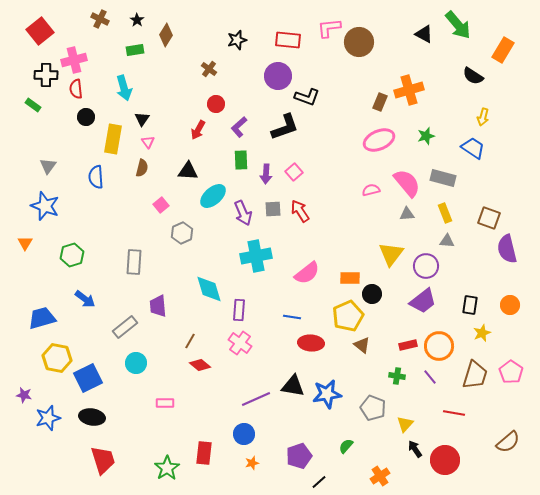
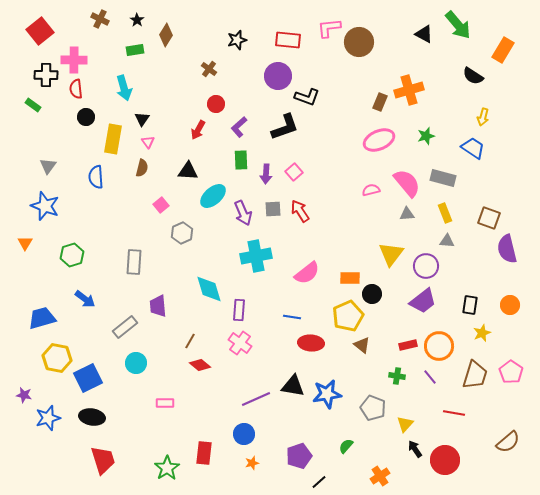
pink cross at (74, 60): rotated 15 degrees clockwise
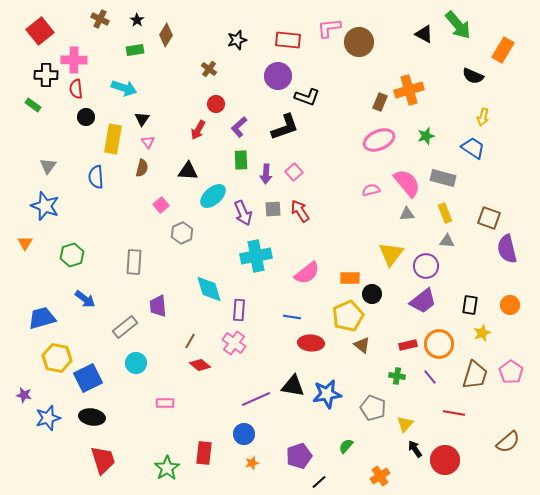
black semicircle at (473, 76): rotated 10 degrees counterclockwise
cyan arrow at (124, 88): rotated 55 degrees counterclockwise
pink cross at (240, 343): moved 6 px left
orange circle at (439, 346): moved 2 px up
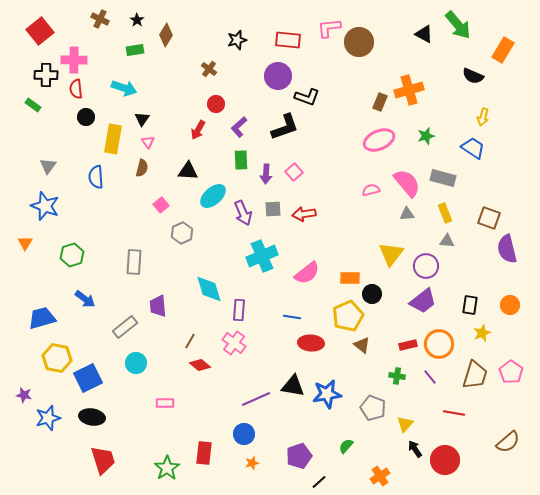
red arrow at (300, 211): moved 4 px right, 3 px down; rotated 65 degrees counterclockwise
cyan cross at (256, 256): moved 6 px right; rotated 12 degrees counterclockwise
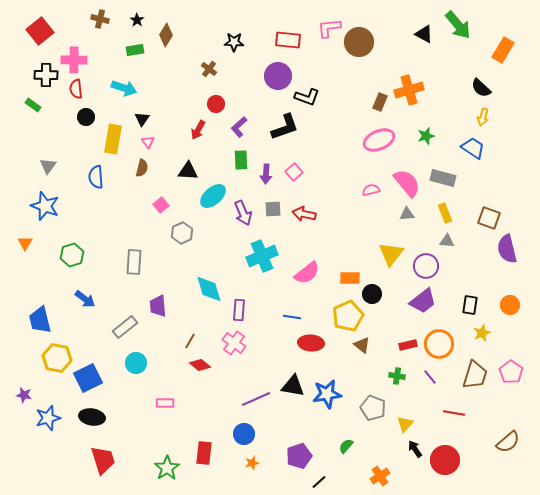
brown cross at (100, 19): rotated 12 degrees counterclockwise
black star at (237, 40): moved 3 px left, 2 px down; rotated 18 degrees clockwise
black semicircle at (473, 76): moved 8 px right, 12 px down; rotated 20 degrees clockwise
red arrow at (304, 214): rotated 20 degrees clockwise
blue trapezoid at (42, 318): moved 2 px left, 2 px down; rotated 88 degrees counterclockwise
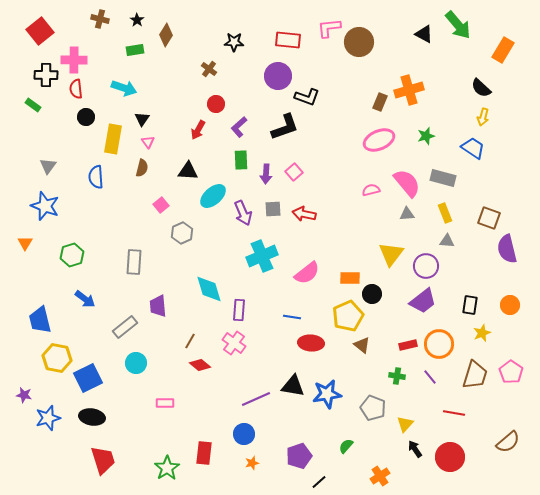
red circle at (445, 460): moved 5 px right, 3 px up
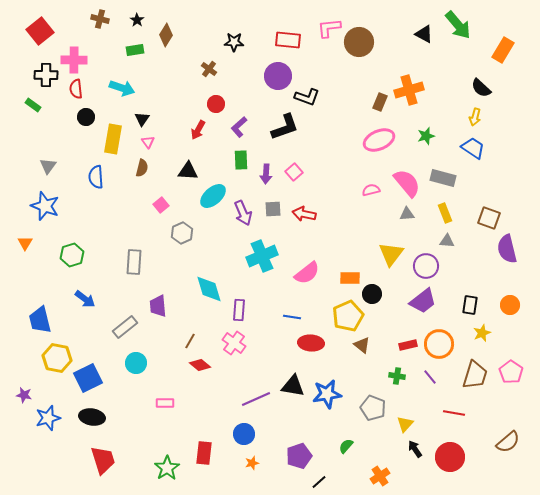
cyan arrow at (124, 88): moved 2 px left
yellow arrow at (483, 117): moved 8 px left
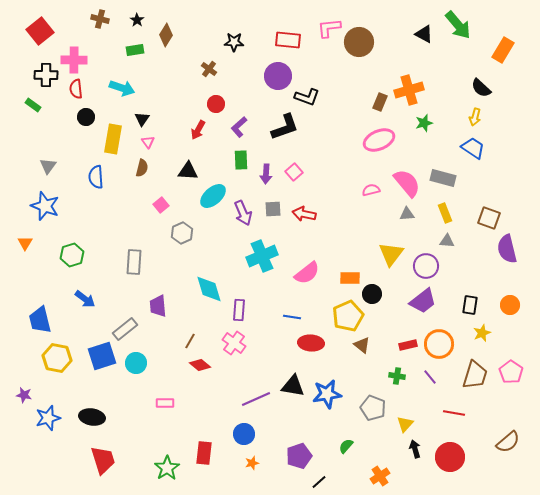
green star at (426, 136): moved 2 px left, 13 px up
gray rectangle at (125, 327): moved 2 px down
blue square at (88, 378): moved 14 px right, 22 px up; rotated 8 degrees clockwise
black arrow at (415, 449): rotated 18 degrees clockwise
